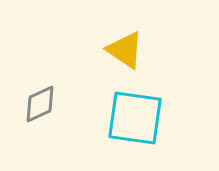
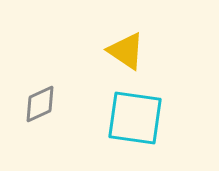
yellow triangle: moved 1 px right, 1 px down
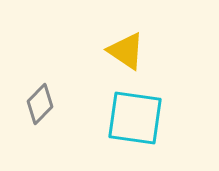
gray diamond: rotated 21 degrees counterclockwise
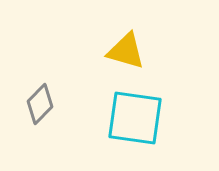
yellow triangle: rotated 18 degrees counterclockwise
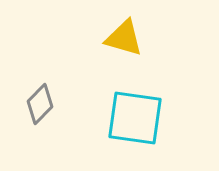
yellow triangle: moved 2 px left, 13 px up
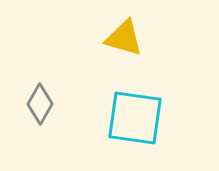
gray diamond: rotated 15 degrees counterclockwise
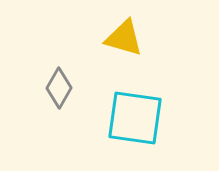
gray diamond: moved 19 px right, 16 px up
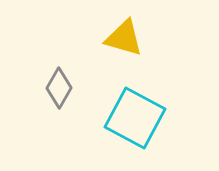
cyan square: rotated 20 degrees clockwise
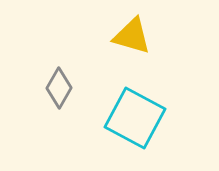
yellow triangle: moved 8 px right, 2 px up
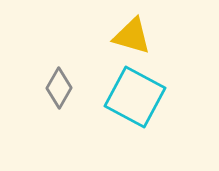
cyan square: moved 21 px up
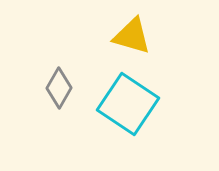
cyan square: moved 7 px left, 7 px down; rotated 6 degrees clockwise
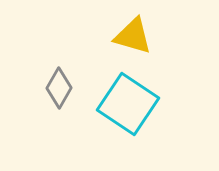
yellow triangle: moved 1 px right
